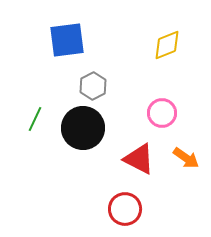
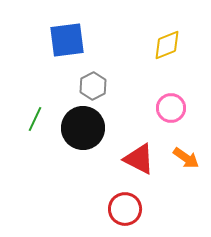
pink circle: moved 9 px right, 5 px up
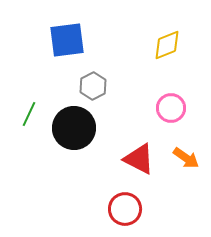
green line: moved 6 px left, 5 px up
black circle: moved 9 px left
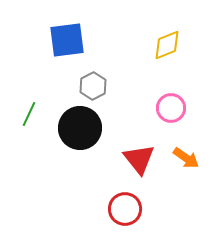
black circle: moved 6 px right
red triangle: rotated 24 degrees clockwise
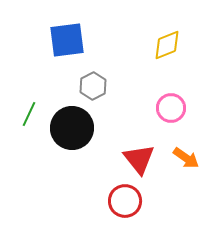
black circle: moved 8 px left
red circle: moved 8 px up
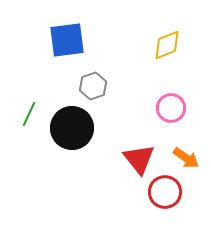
gray hexagon: rotated 8 degrees clockwise
red circle: moved 40 px right, 9 px up
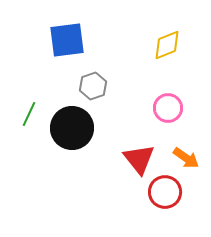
pink circle: moved 3 px left
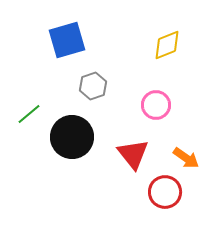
blue square: rotated 9 degrees counterclockwise
pink circle: moved 12 px left, 3 px up
green line: rotated 25 degrees clockwise
black circle: moved 9 px down
red triangle: moved 6 px left, 5 px up
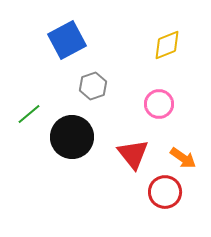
blue square: rotated 12 degrees counterclockwise
pink circle: moved 3 px right, 1 px up
orange arrow: moved 3 px left
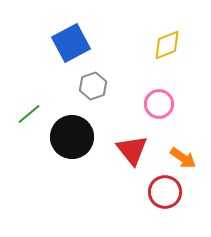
blue square: moved 4 px right, 3 px down
red triangle: moved 1 px left, 4 px up
